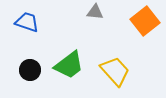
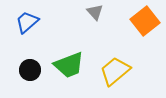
gray triangle: rotated 42 degrees clockwise
blue trapezoid: rotated 60 degrees counterclockwise
green trapezoid: rotated 16 degrees clockwise
yellow trapezoid: rotated 88 degrees counterclockwise
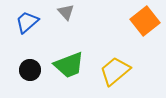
gray triangle: moved 29 px left
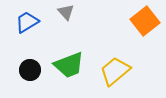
blue trapezoid: rotated 10 degrees clockwise
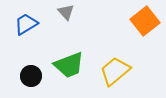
blue trapezoid: moved 1 px left, 2 px down
black circle: moved 1 px right, 6 px down
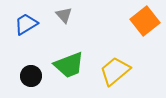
gray triangle: moved 2 px left, 3 px down
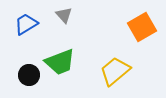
orange square: moved 3 px left, 6 px down; rotated 8 degrees clockwise
green trapezoid: moved 9 px left, 3 px up
black circle: moved 2 px left, 1 px up
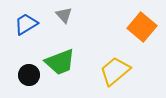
orange square: rotated 20 degrees counterclockwise
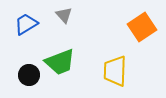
orange square: rotated 16 degrees clockwise
yellow trapezoid: rotated 48 degrees counterclockwise
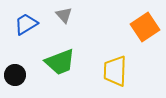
orange square: moved 3 px right
black circle: moved 14 px left
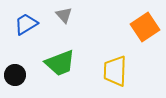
green trapezoid: moved 1 px down
